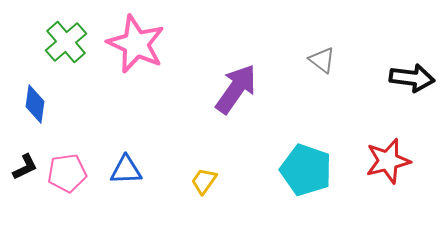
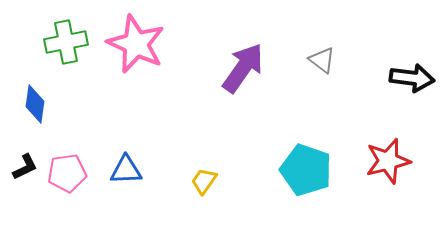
green cross: rotated 30 degrees clockwise
purple arrow: moved 7 px right, 21 px up
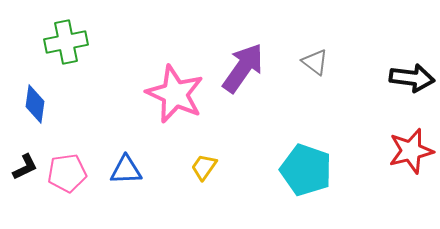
pink star: moved 39 px right, 50 px down
gray triangle: moved 7 px left, 2 px down
red star: moved 23 px right, 10 px up
yellow trapezoid: moved 14 px up
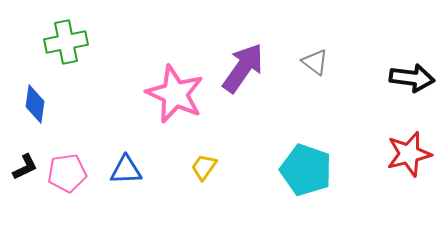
red star: moved 2 px left, 3 px down
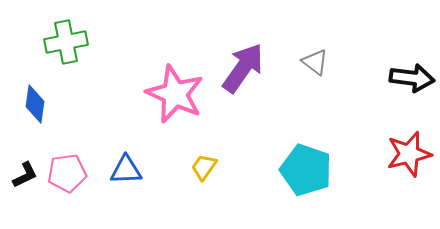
black L-shape: moved 8 px down
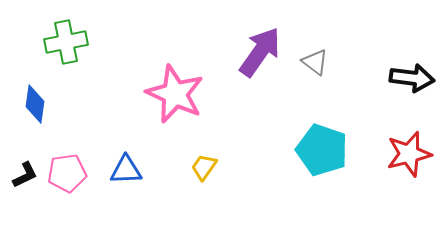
purple arrow: moved 17 px right, 16 px up
cyan pentagon: moved 16 px right, 20 px up
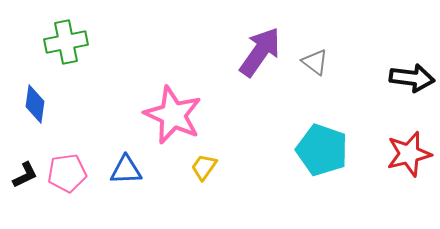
pink star: moved 2 px left, 21 px down
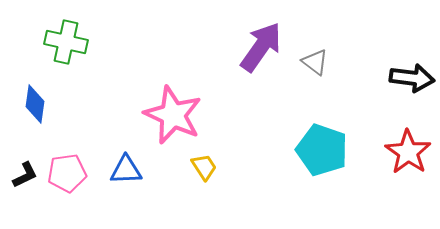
green cross: rotated 24 degrees clockwise
purple arrow: moved 1 px right, 5 px up
red star: moved 1 px left, 2 px up; rotated 24 degrees counterclockwise
yellow trapezoid: rotated 112 degrees clockwise
